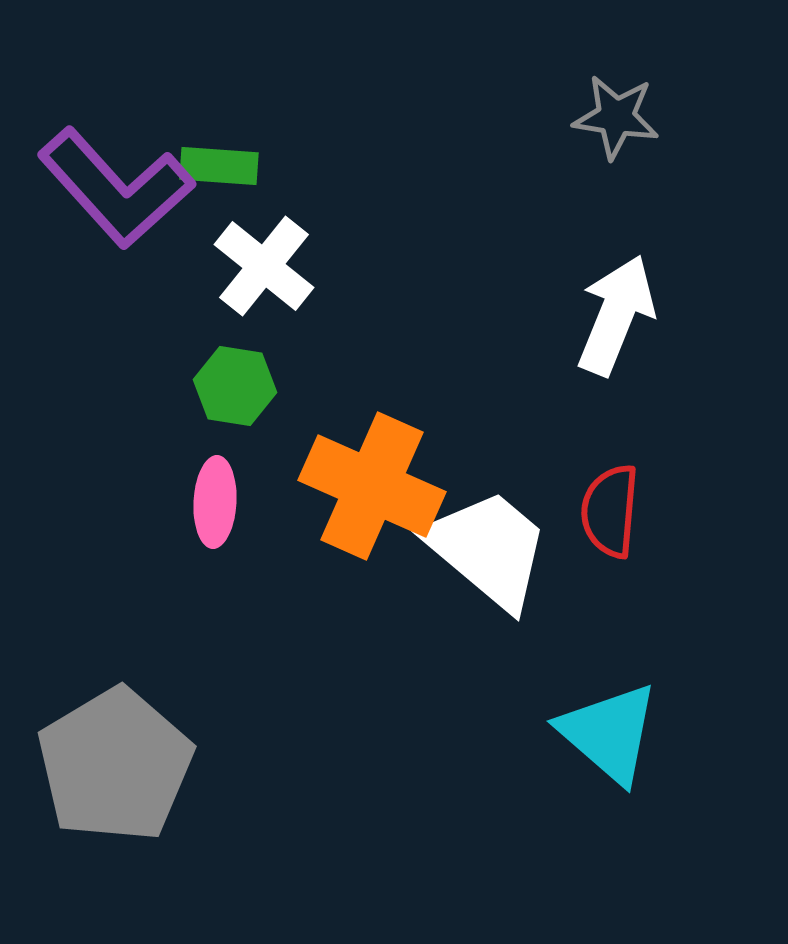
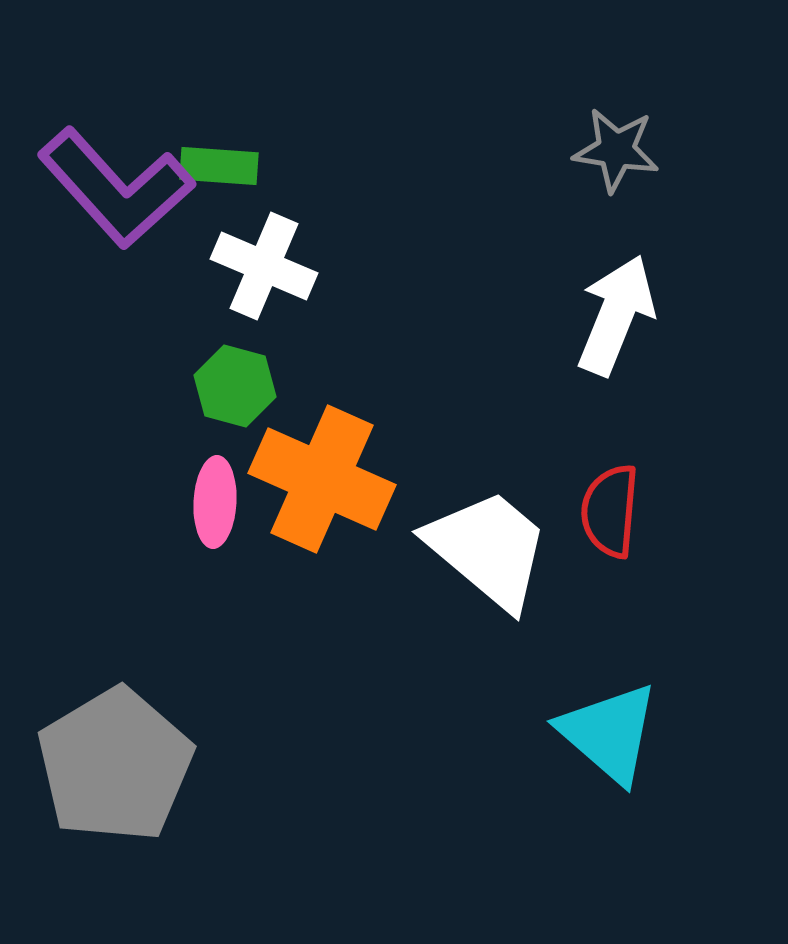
gray star: moved 33 px down
white cross: rotated 16 degrees counterclockwise
green hexagon: rotated 6 degrees clockwise
orange cross: moved 50 px left, 7 px up
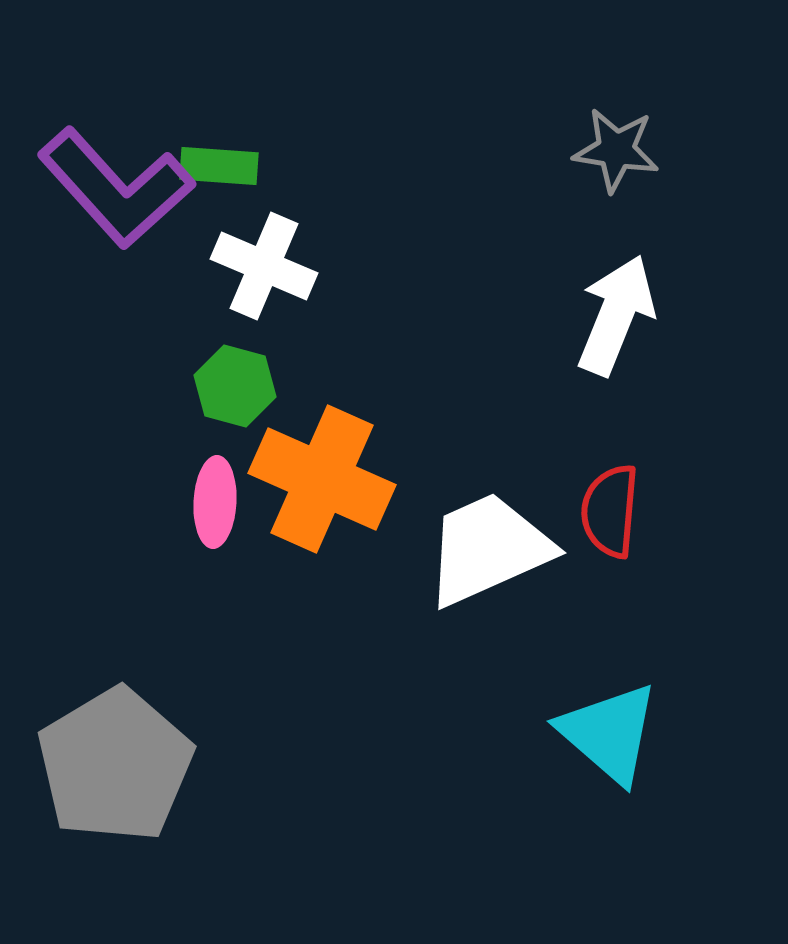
white trapezoid: rotated 64 degrees counterclockwise
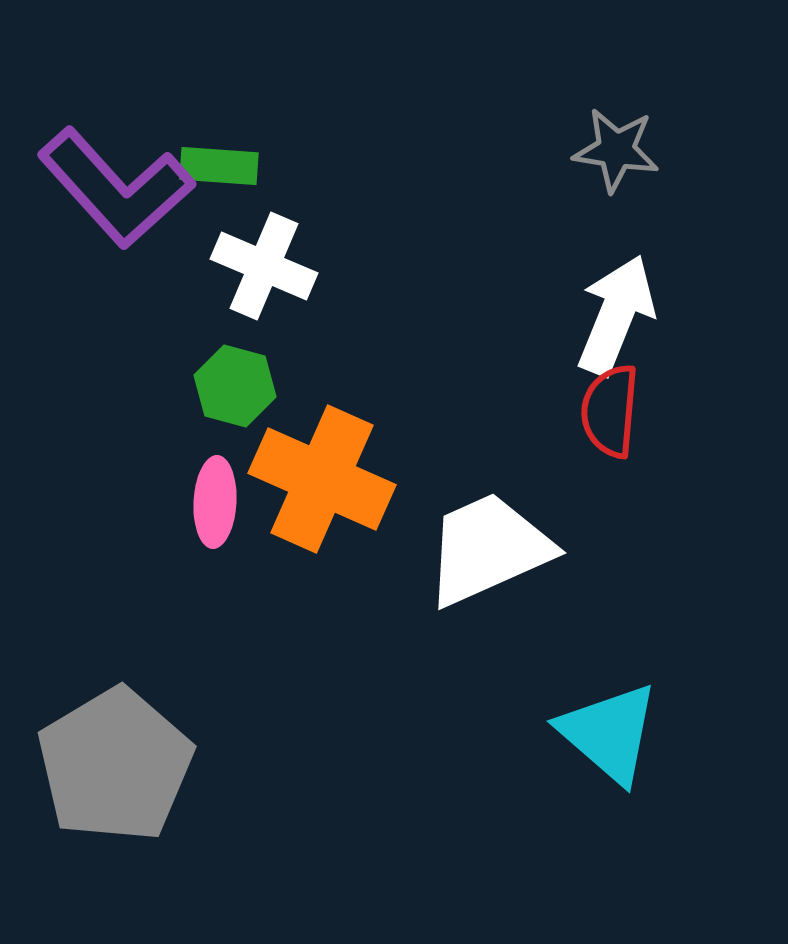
red semicircle: moved 100 px up
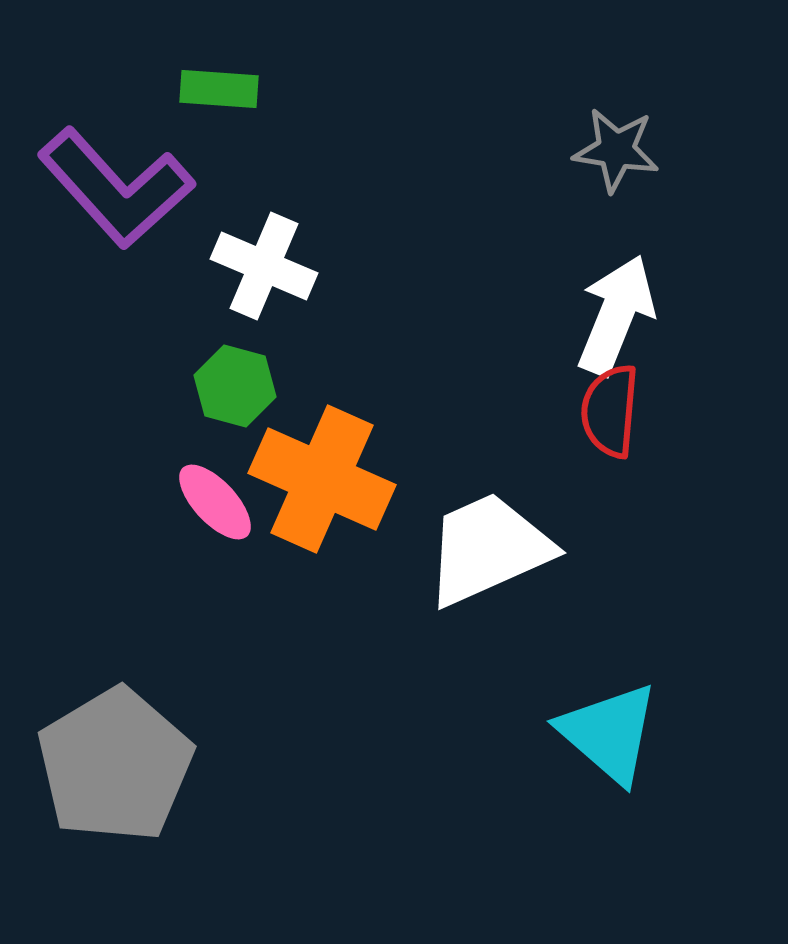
green rectangle: moved 77 px up
pink ellipse: rotated 46 degrees counterclockwise
